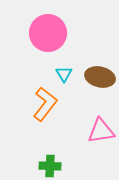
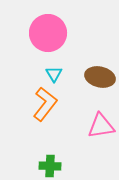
cyan triangle: moved 10 px left
pink triangle: moved 5 px up
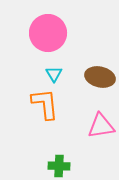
orange L-shape: rotated 44 degrees counterclockwise
green cross: moved 9 px right
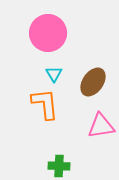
brown ellipse: moved 7 px left, 5 px down; rotated 68 degrees counterclockwise
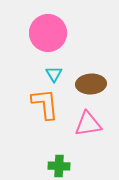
brown ellipse: moved 2 px left, 2 px down; rotated 52 degrees clockwise
pink triangle: moved 13 px left, 2 px up
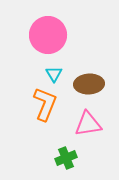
pink circle: moved 2 px down
brown ellipse: moved 2 px left
orange L-shape: rotated 28 degrees clockwise
green cross: moved 7 px right, 8 px up; rotated 25 degrees counterclockwise
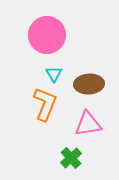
pink circle: moved 1 px left
green cross: moved 5 px right; rotated 20 degrees counterclockwise
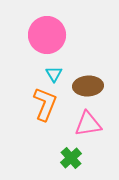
brown ellipse: moved 1 px left, 2 px down
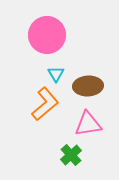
cyan triangle: moved 2 px right
orange L-shape: rotated 28 degrees clockwise
green cross: moved 3 px up
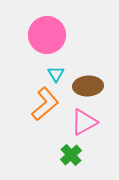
pink triangle: moved 4 px left, 2 px up; rotated 20 degrees counterclockwise
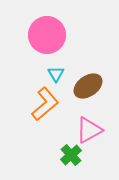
brown ellipse: rotated 32 degrees counterclockwise
pink triangle: moved 5 px right, 8 px down
